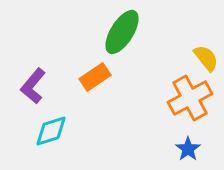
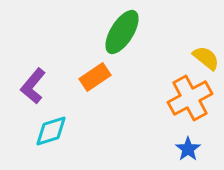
yellow semicircle: rotated 12 degrees counterclockwise
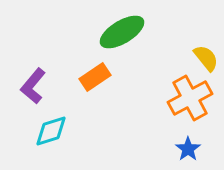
green ellipse: rotated 27 degrees clockwise
yellow semicircle: rotated 12 degrees clockwise
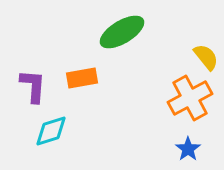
yellow semicircle: moved 1 px up
orange rectangle: moved 13 px left, 1 px down; rotated 24 degrees clockwise
purple L-shape: rotated 144 degrees clockwise
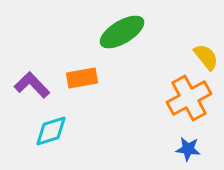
purple L-shape: moved 1 px left, 1 px up; rotated 48 degrees counterclockwise
orange cross: moved 1 px left
blue star: rotated 30 degrees counterclockwise
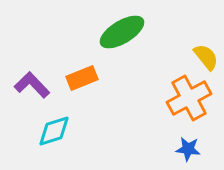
orange rectangle: rotated 12 degrees counterclockwise
cyan diamond: moved 3 px right
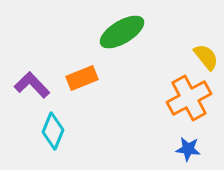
cyan diamond: moved 1 px left; rotated 51 degrees counterclockwise
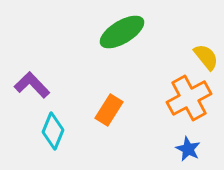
orange rectangle: moved 27 px right, 32 px down; rotated 36 degrees counterclockwise
blue star: rotated 20 degrees clockwise
